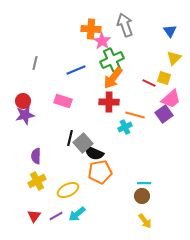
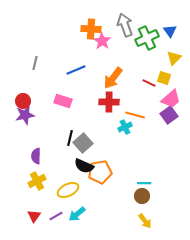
green cross: moved 35 px right, 22 px up
purple square: moved 5 px right, 1 px down
black semicircle: moved 10 px left, 13 px down
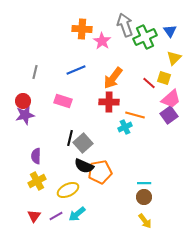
orange cross: moved 9 px left
green cross: moved 2 px left, 1 px up
gray line: moved 9 px down
red line: rotated 16 degrees clockwise
brown circle: moved 2 px right, 1 px down
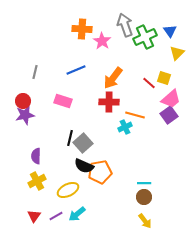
yellow triangle: moved 3 px right, 5 px up
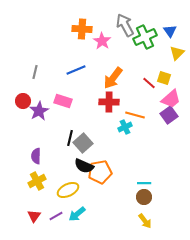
gray arrow: rotated 10 degrees counterclockwise
purple star: moved 14 px right, 4 px up; rotated 18 degrees counterclockwise
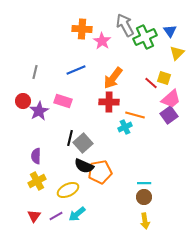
red line: moved 2 px right
yellow arrow: rotated 28 degrees clockwise
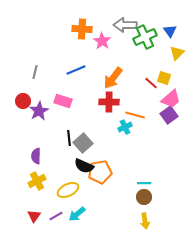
gray arrow: rotated 60 degrees counterclockwise
black line: moved 1 px left; rotated 21 degrees counterclockwise
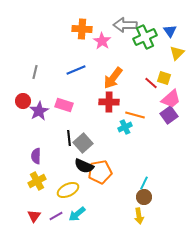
pink rectangle: moved 1 px right, 4 px down
cyan line: rotated 64 degrees counterclockwise
yellow arrow: moved 6 px left, 5 px up
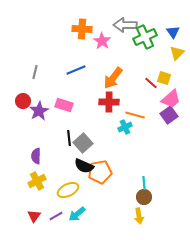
blue triangle: moved 3 px right, 1 px down
cyan line: rotated 32 degrees counterclockwise
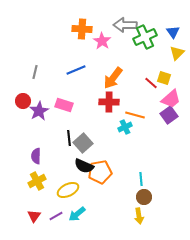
cyan line: moved 3 px left, 4 px up
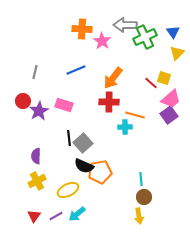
cyan cross: rotated 24 degrees clockwise
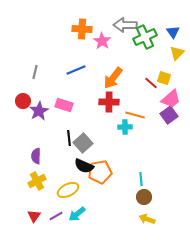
yellow arrow: moved 8 px right, 3 px down; rotated 119 degrees clockwise
